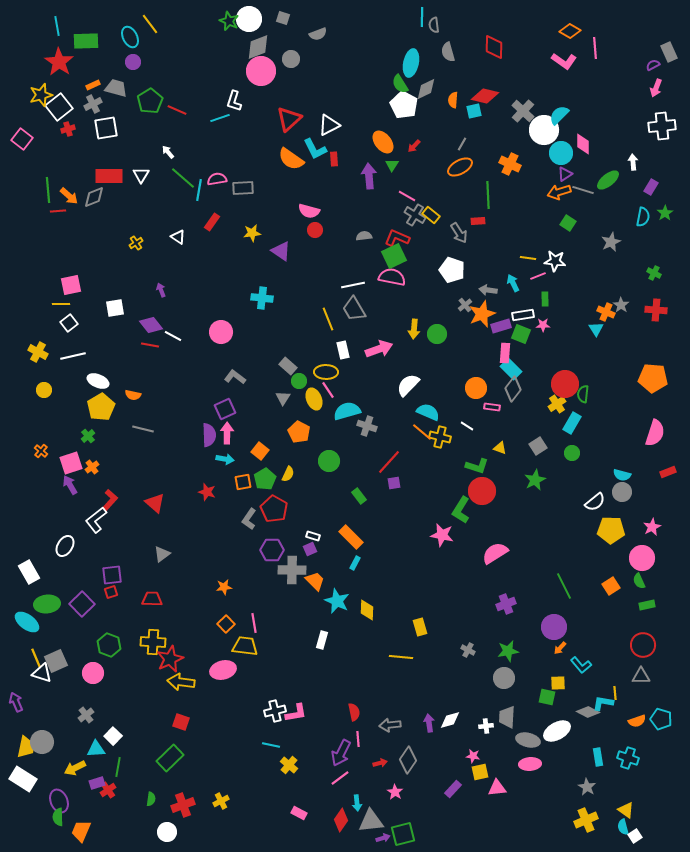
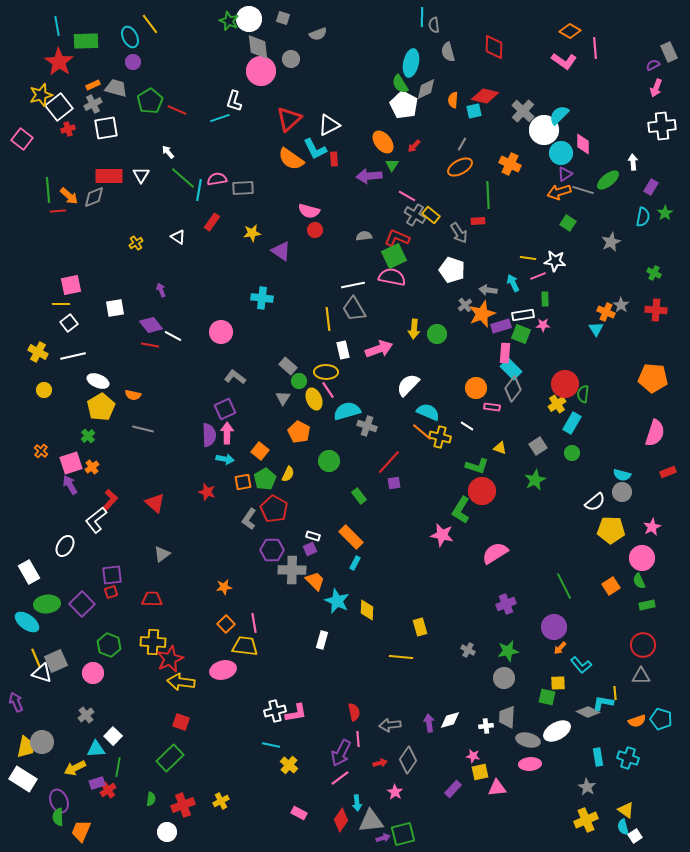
gray diamond at (258, 47): rotated 76 degrees counterclockwise
purple arrow at (369, 176): rotated 90 degrees counterclockwise
yellow line at (328, 319): rotated 15 degrees clockwise
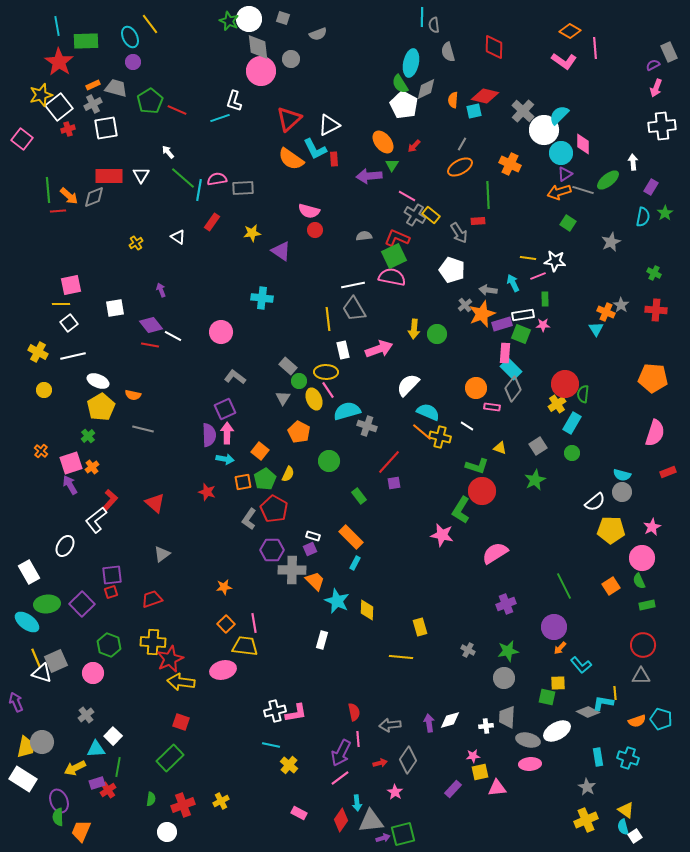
purple rectangle at (501, 326): moved 1 px right, 2 px up
red trapezoid at (152, 599): rotated 20 degrees counterclockwise
pink star at (473, 756): rotated 16 degrees counterclockwise
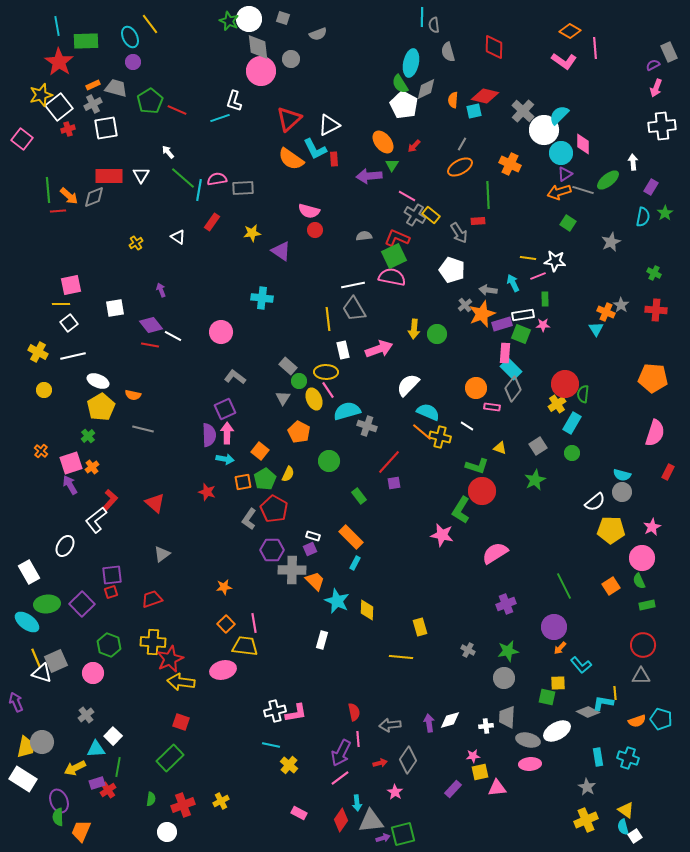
red rectangle at (668, 472): rotated 42 degrees counterclockwise
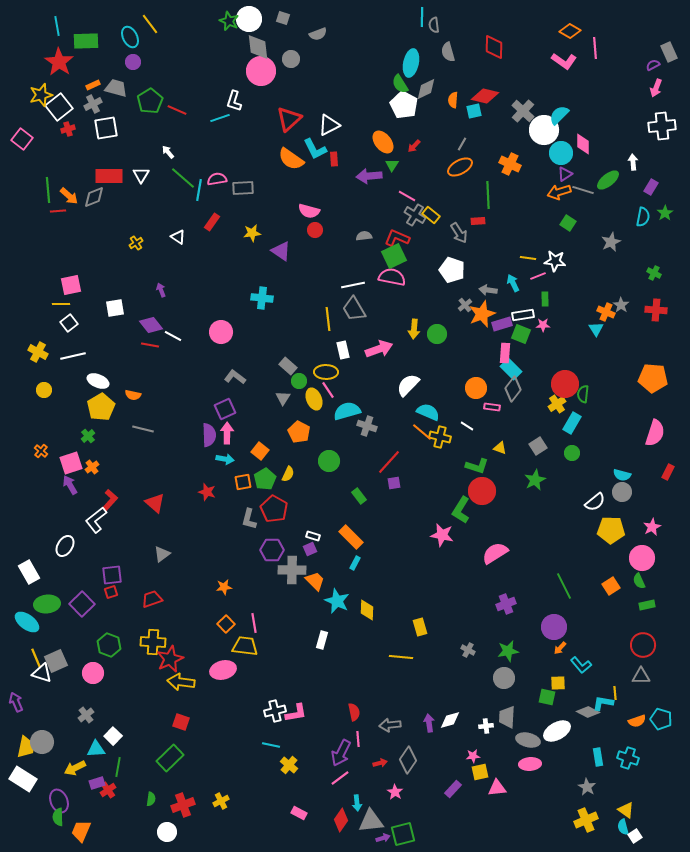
gray L-shape at (249, 519): rotated 20 degrees counterclockwise
